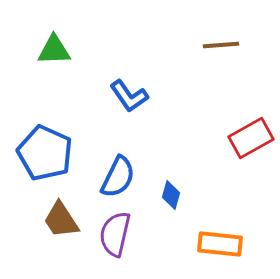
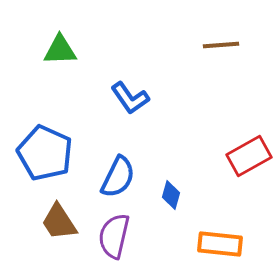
green triangle: moved 6 px right
blue L-shape: moved 1 px right, 2 px down
red rectangle: moved 2 px left, 18 px down
brown trapezoid: moved 2 px left, 2 px down
purple semicircle: moved 1 px left, 2 px down
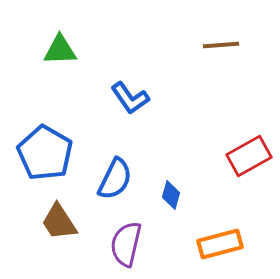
blue pentagon: rotated 6 degrees clockwise
blue semicircle: moved 3 px left, 2 px down
purple semicircle: moved 12 px right, 8 px down
orange rectangle: rotated 21 degrees counterclockwise
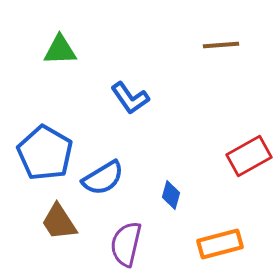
blue semicircle: moved 12 px left, 1 px up; rotated 33 degrees clockwise
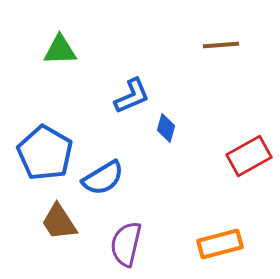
blue L-shape: moved 2 px right, 2 px up; rotated 78 degrees counterclockwise
blue diamond: moved 5 px left, 67 px up
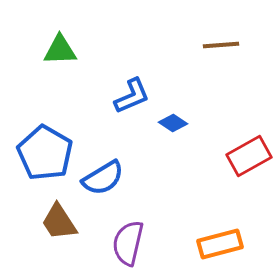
blue diamond: moved 7 px right, 5 px up; rotated 72 degrees counterclockwise
purple semicircle: moved 2 px right, 1 px up
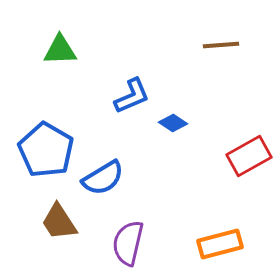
blue pentagon: moved 1 px right, 3 px up
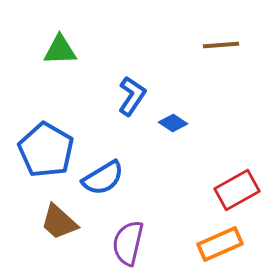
blue L-shape: rotated 33 degrees counterclockwise
red rectangle: moved 12 px left, 34 px down
brown trapezoid: rotated 15 degrees counterclockwise
orange rectangle: rotated 9 degrees counterclockwise
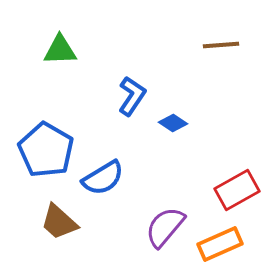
purple semicircle: moved 37 px right, 16 px up; rotated 27 degrees clockwise
